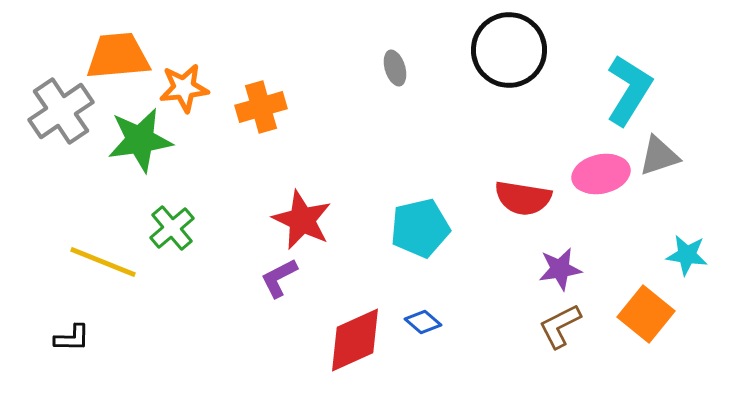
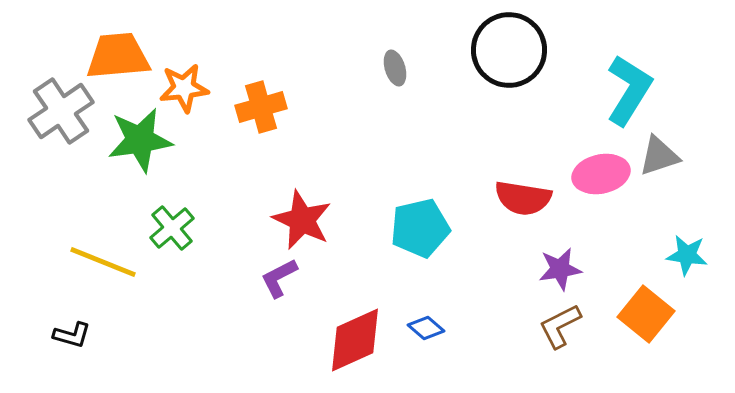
blue diamond: moved 3 px right, 6 px down
black L-shape: moved 3 px up; rotated 15 degrees clockwise
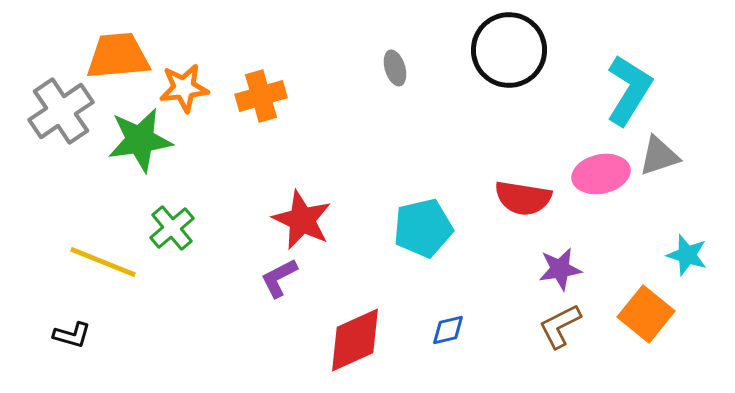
orange cross: moved 11 px up
cyan pentagon: moved 3 px right
cyan star: rotated 9 degrees clockwise
blue diamond: moved 22 px right, 2 px down; rotated 54 degrees counterclockwise
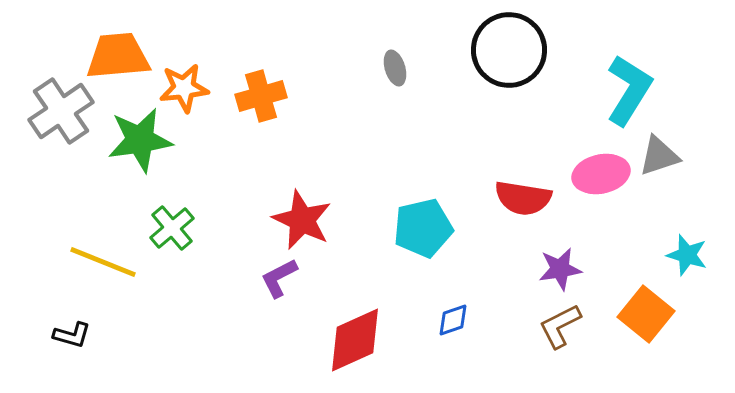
blue diamond: moved 5 px right, 10 px up; rotated 6 degrees counterclockwise
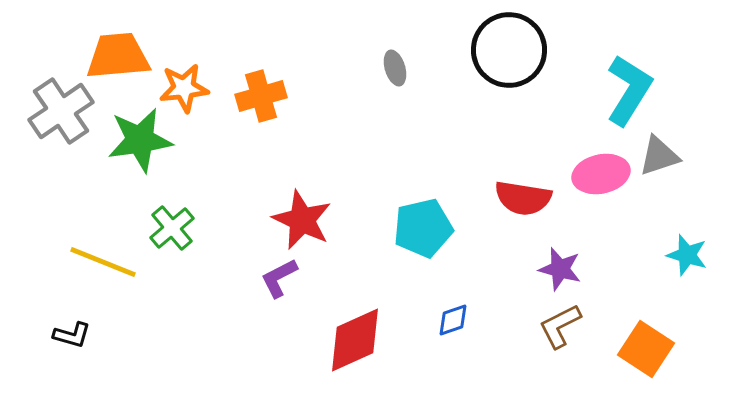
purple star: rotated 24 degrees clockwise
orange square: moved 35 px down; rotated 6 degrees counterclockwise
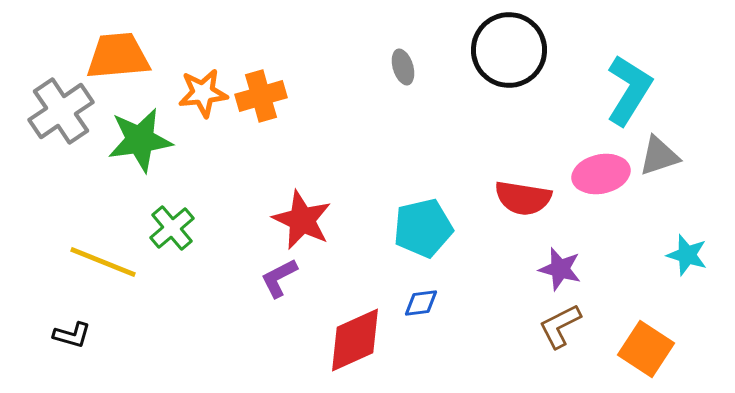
gray ellipse: moved 8 px right, 1 px up
orange star: moved 19 px right, 5 px down
blue diamond: moved 32 px left, 17 px up; rotated 12 degrees clockwise
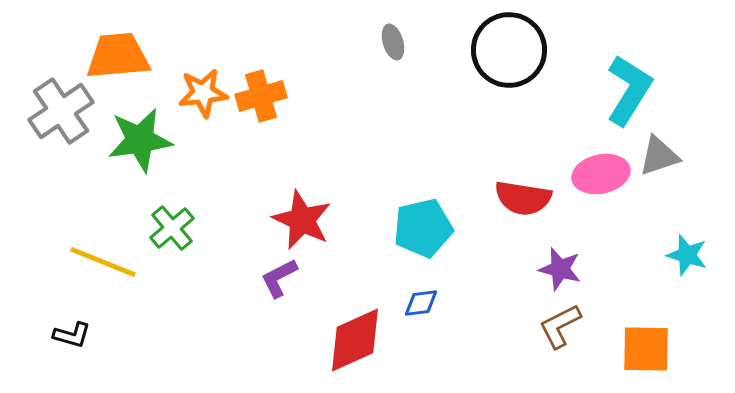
gray ellipse: moved 10 px left, 25 px up
orange square: rotated 32 degrees counterclockwise
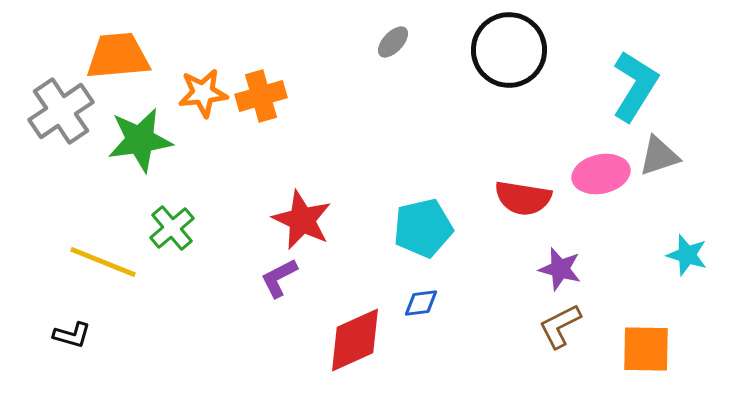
gray ellipse: rotated 60 degrees clockwise
cyan L-shape: moved 6 px right, 4 px up
